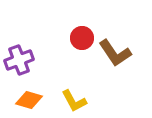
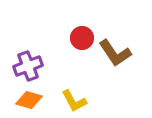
purple cross: moved 9 px right, 6 px down
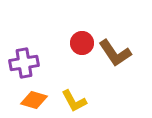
red circle: moved 5 px down
purple cross: moved 4 px left, 3 px up; rotated 12 degrees clockwise
orange diamond: moved 5 px right
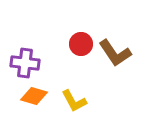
red circle: moved 1 px left, 1 px down
purple cross: moved 1 px right; rotated 16 degrees clockwise
orange diamond: moved 4 px up
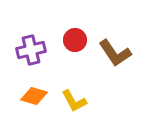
red circle: moved 6 px left, 4 px up
purple cross: moved 6 px right, 13 px up; rotated 20 degrees counterclockwise
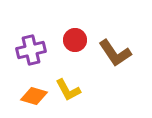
yellow L-shape: moved 6 px left, 11 px up
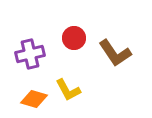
red circle: moved 1 px left, 2 px up
purple cross: moved 1 px left, 4 px down
orange diamond: moved 3 px down
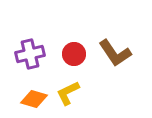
red circle: moved 16 px down
yellow L-shape: moved 3 px down; rotated 92 degrees clockwise
